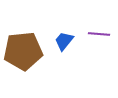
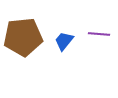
brown pentagon: moved 14 px up
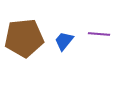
brown pentagon: moved 1 px right, 1 px down
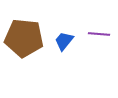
brown pentagon: rotated 12 degrees clockwise
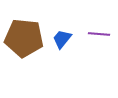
blue trapezoid: moved 2 px left, 2 px up
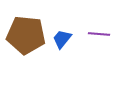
brown pentagon: moved 2 px right, 3 px up
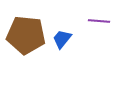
purple line: moved 13 px up
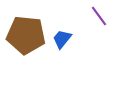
purple line: moved 5 px up; rotated 50 degrees clockwise
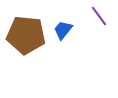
blue trapezoid: moved 1 px right, 9 px up
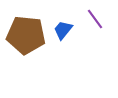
purple line: moved 4 px left, 3 px down
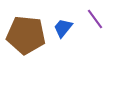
blue trapezoid: moved 2 px up
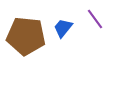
brown pentagon: moved 1 px down
